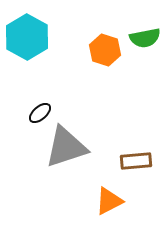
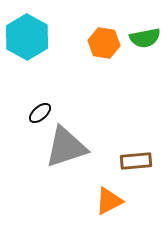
orange hexagon: moved 1 px left, 7 px up; rotated 8 degrees counterclockwise
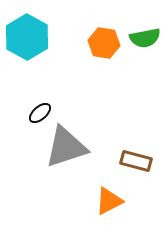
brown rectangle: rotated 20 degrees clockwise
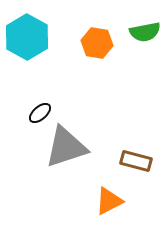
green semicircle: moved 6 px up
orange hexagon: moved 7 px left
